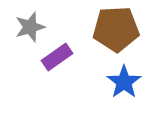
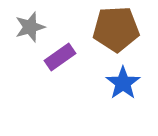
purple rectangle: moved 3 px right
blue star: moved 1 px left, 1 px down
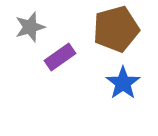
brown pentagon: rotated 12 degrees counterclockwise
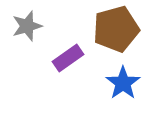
gray star: moved 3 px left, 1 px up
purple rectangle: moved 8 px right, 1 px down
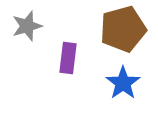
brown pentagon: moved 7 px right
purple rectangle: rotated 48 degrees counterclockwise
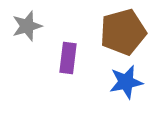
brown pentagon: moved 3 px down
blue star: moved 3 px right, 1 px up; rotated 24 degrees clockwise
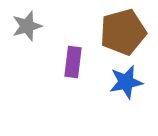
purple rectangle: moved 5 px right, 4 px down
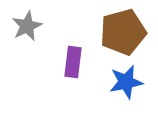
gray star: rotated 8 degrees counterclockwise
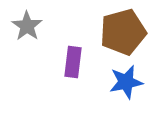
gray star: rotated 12 degrees counterclockwise
